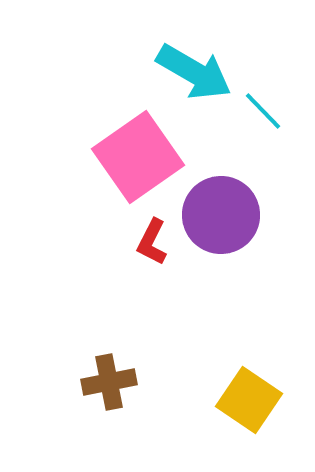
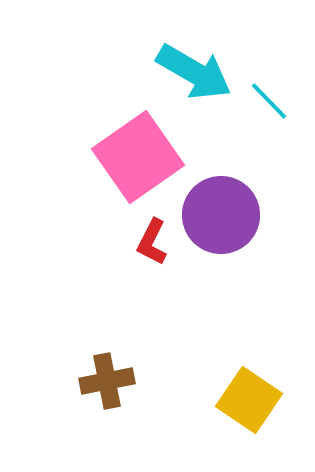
cyan line: moved 6 px right, 10 px up
brown cross: moved 2 px left, 1 px up
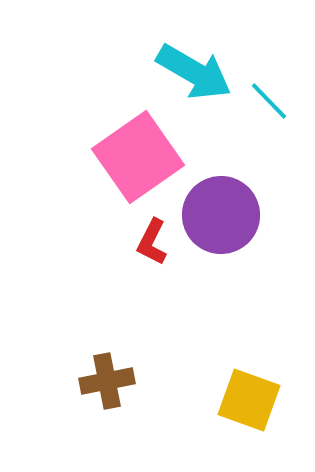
yellow square: rotated 14 degrees counterclockwise
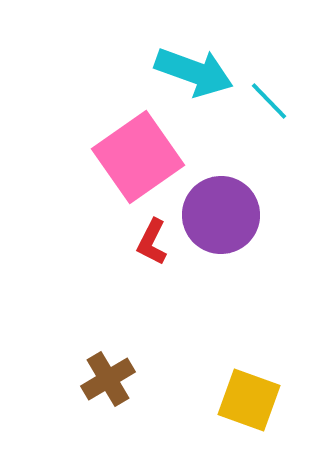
cyan arrow: rotated 10 degrees counterclockwise
brown cross: moved 1 px right, 2 px up; rotated 20 degrees counterclockwise
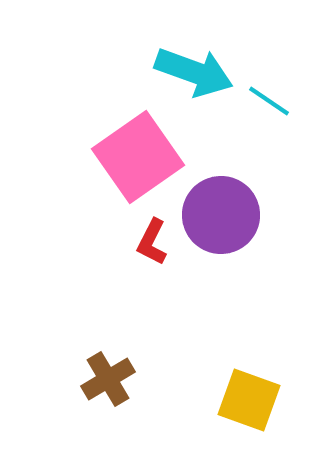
cyan line: rotated 12 degrees counterclockwise
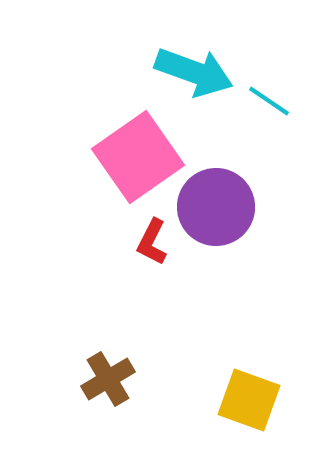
purple circle: moved 5 px left, 8 px up
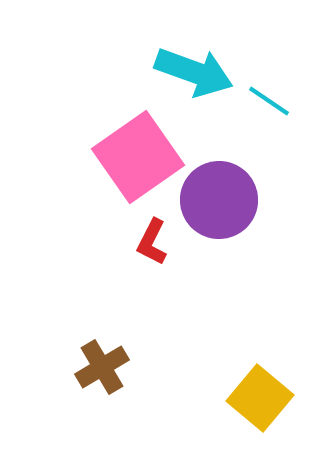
purple circle: moved 3 px right, 7 px up
brown cross: moved 6 px left, 12 px up
yellow square: moved 11 px right, 2 px up; rotated 20 degrees clockwise
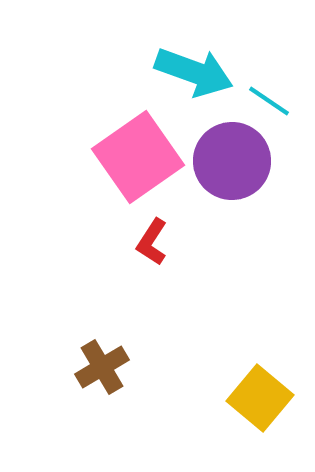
purple circle: moved 13 px right, 39 px up
red L-shape: rotated 6 degrees clockwise
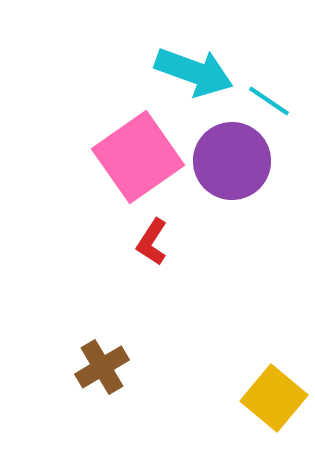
yellow square: moved 14 px right
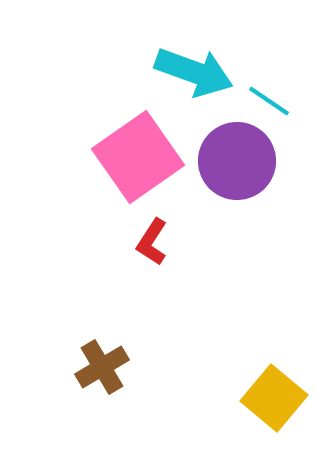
purple circle: moved 5 px right
